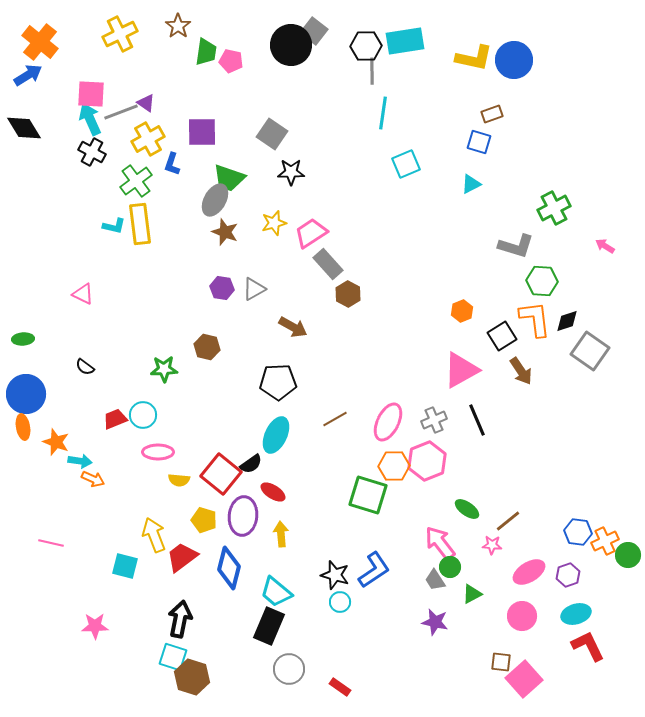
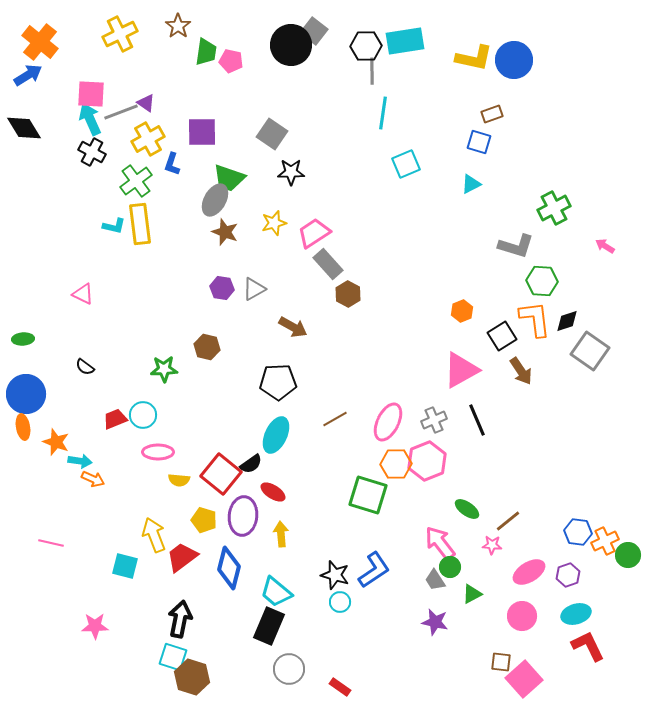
pink trapezoid at (311, 233): moved 3 px right
orange hexagon at (394, 466): moved 2 px right, 2 px up
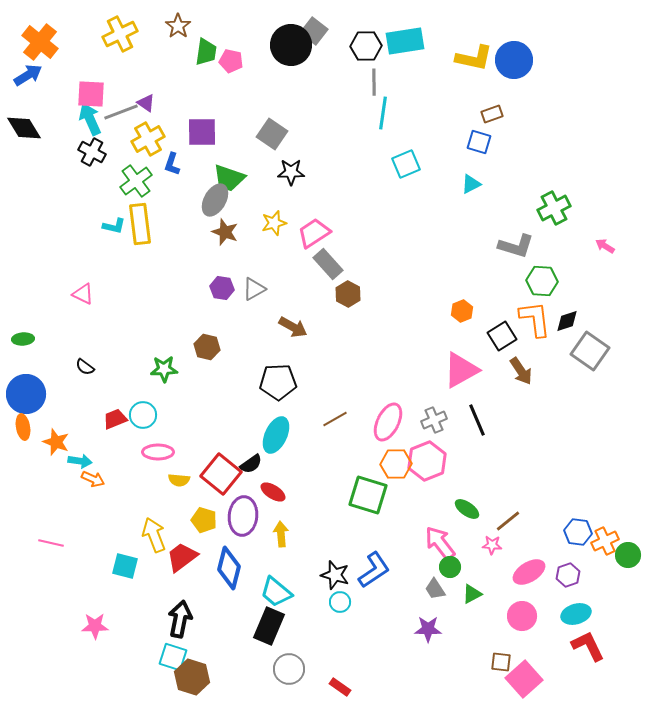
gray line at (372, 71): moved 2 px right, 11 px down
gray trapezoid at (435, 580): moved 9 px down
purple star at (435, 622): moved 7 px left, 7 px down; rotated 12 degrees counterclockwise
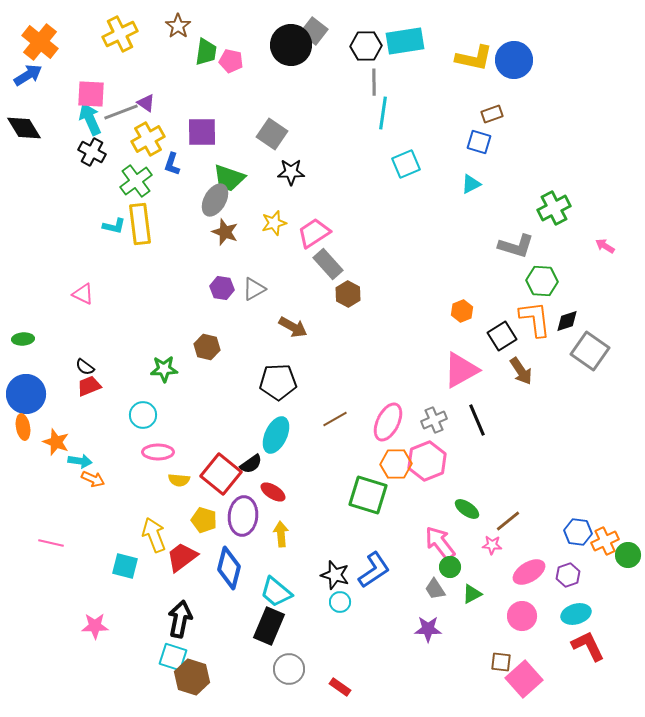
red trapezoid at (115, 419): moved 26 px left, 33 px up
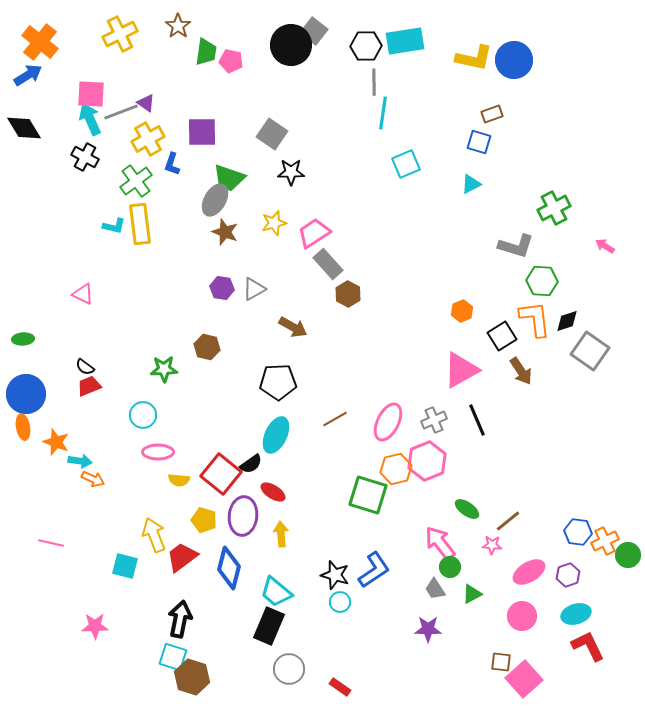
black cross at (92, 152): moved 7 px left, 5 px down
orange hexagon at (396, 464): moved 5 px down; rotated 12 degrees counterclockwise
